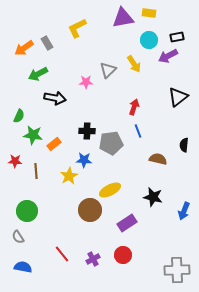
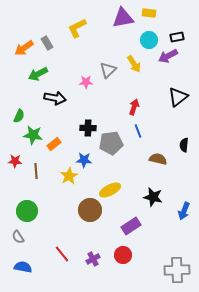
black cross: moved 1 px right, 3 px up
purple rectangle: moved 4 px right, 3 px down
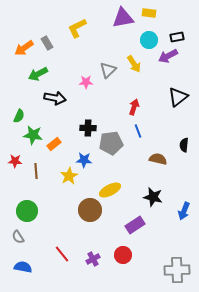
purple rectangle: moved 4 px right, 1 px up
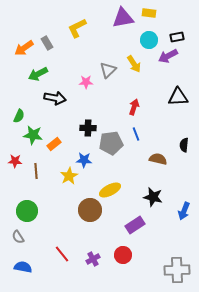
black triangle: rotated 35 degrees clockwise
blue line: moved 2 px left, 3 px down
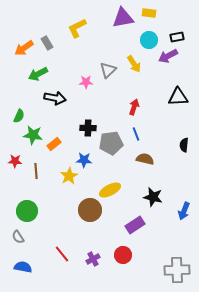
brown semicircle: moved 13 px left
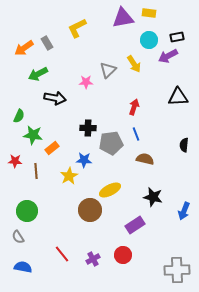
orange rectangle: moved 2 px left, 4 px down
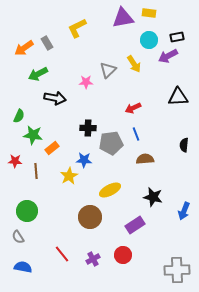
red arrow: moved 1 px left, 1 px down; rotated 133 degrees counterclockwise
brown semicircle: rotated 18 degrees counterclockwise
brown circle: moved 7 px down
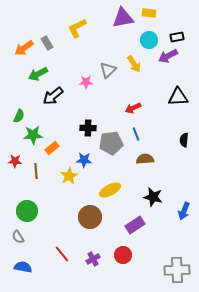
black arrow: moved 2 px left, 2 px up; rotated 130 degrees clockwise
green star: rotated 12 degrees counterclockwise
black semicircle: moved 5 px up
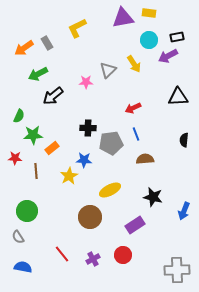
red star: moved 3 px up
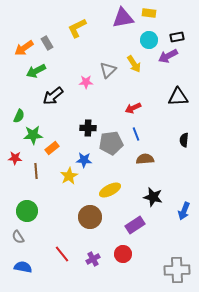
green arrow: moved 2 px left, 3 px up
red circle: moved 1 px up
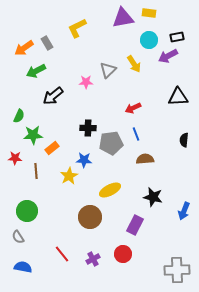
purple rectangle: rotated 30 degrees counterclockwise
